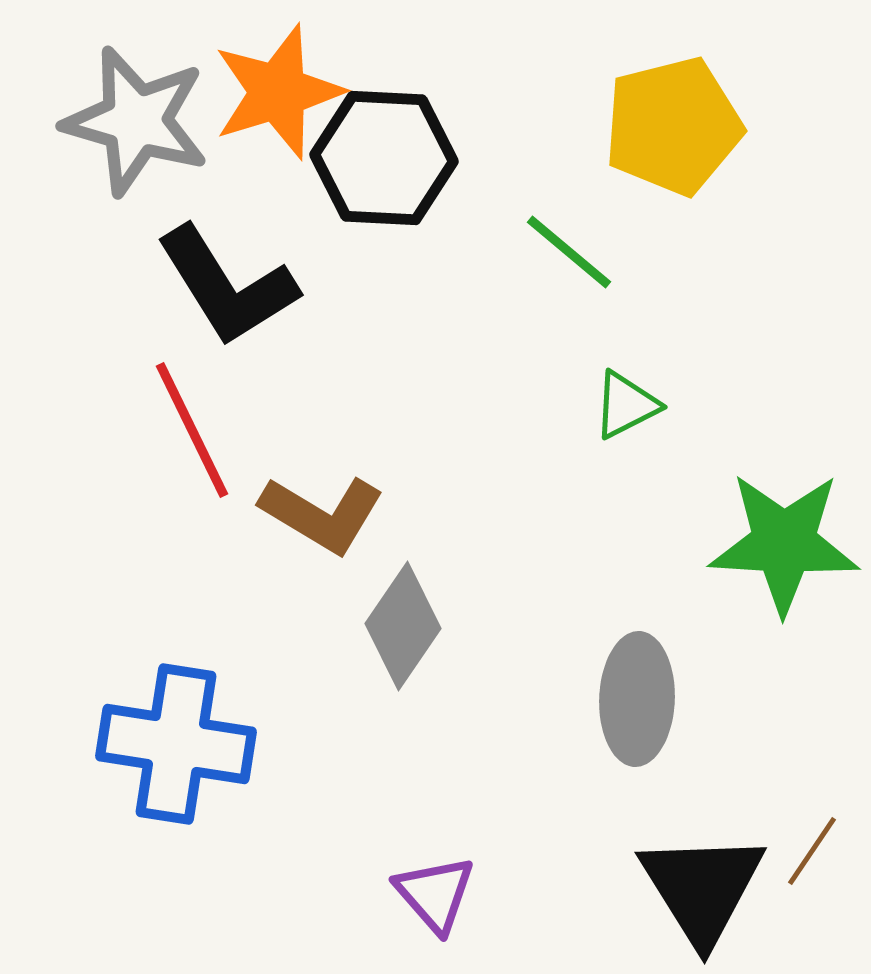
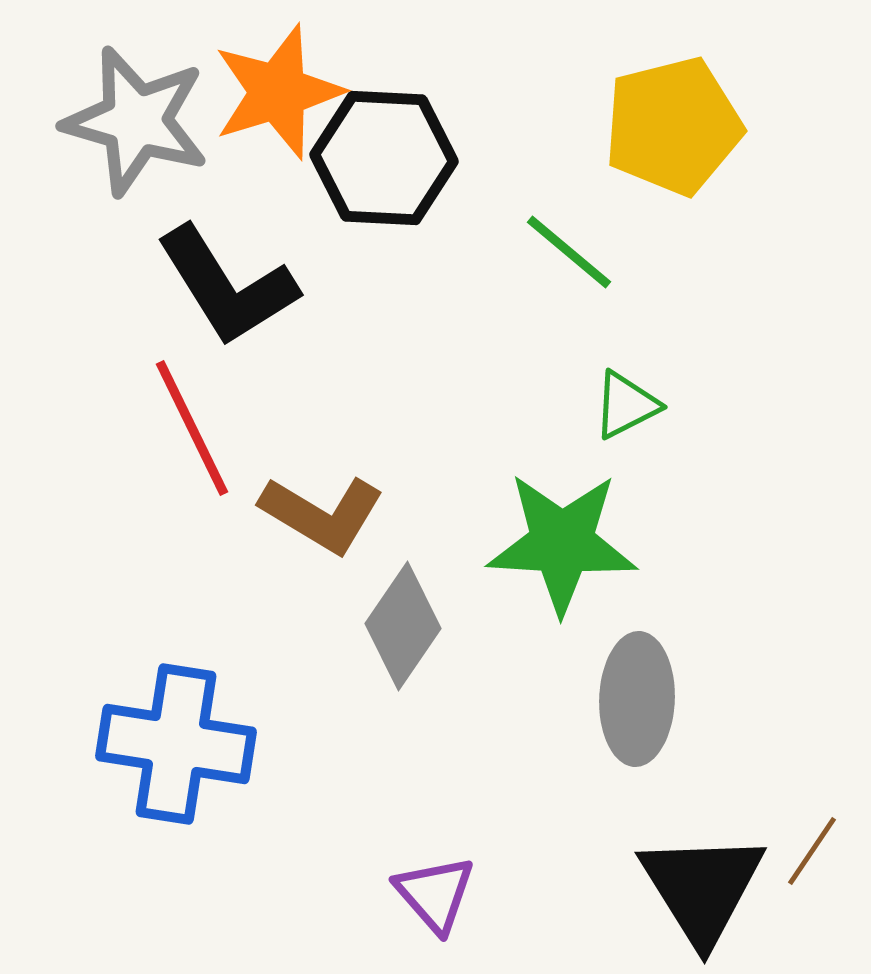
red line: moved 2 px up
green star: moved 222 px left
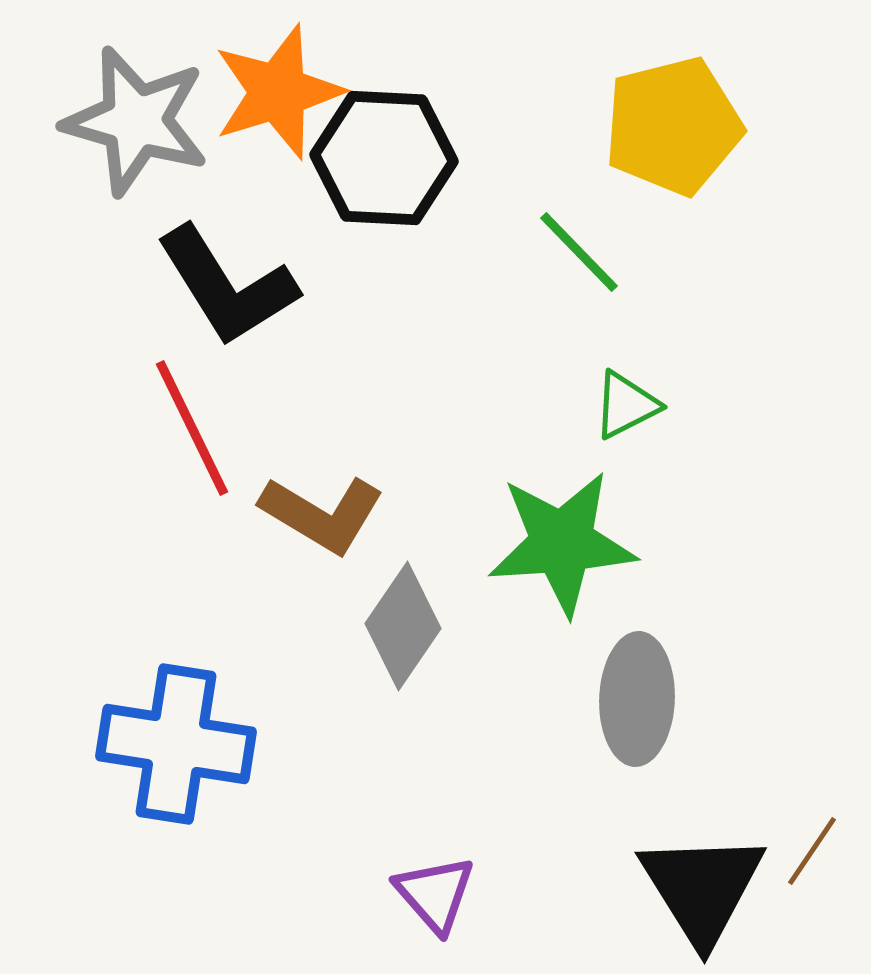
green line: moved 10 px right; rotated 6 degrees clockwise
green star: rotated 7 degrees counterclockwise
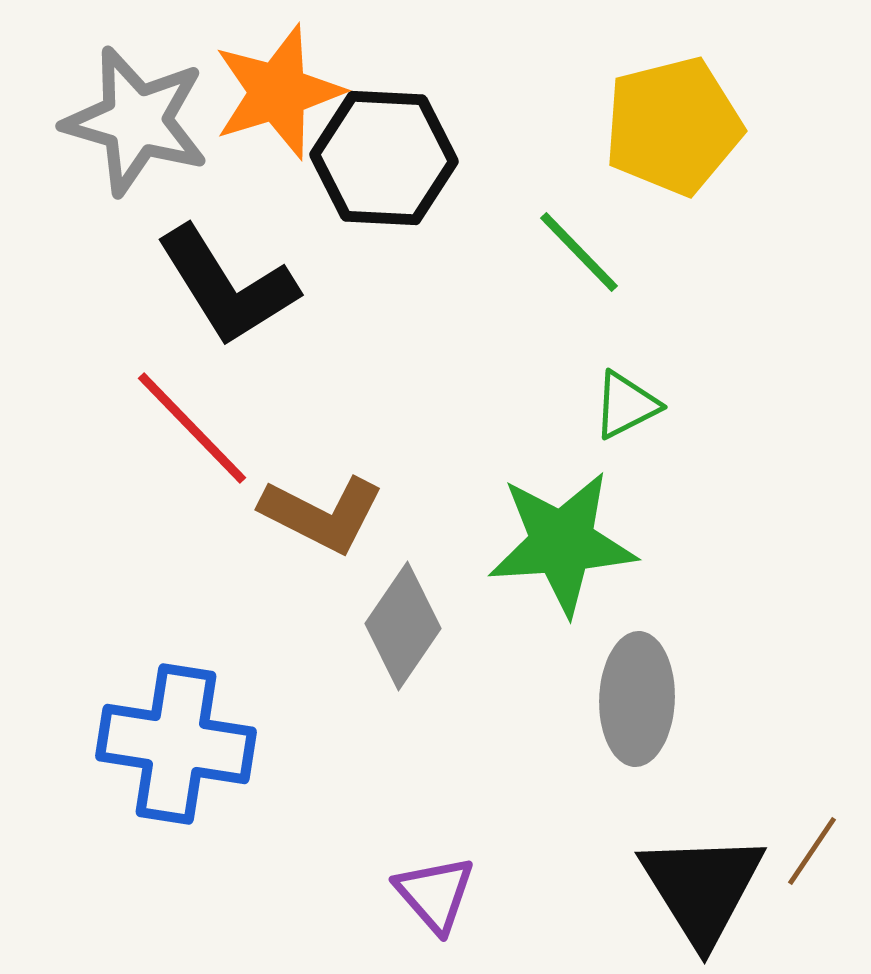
red line: rotated 18 degrees counterclockwise
brown L-shape: rotated 4 degrees counterclockwise
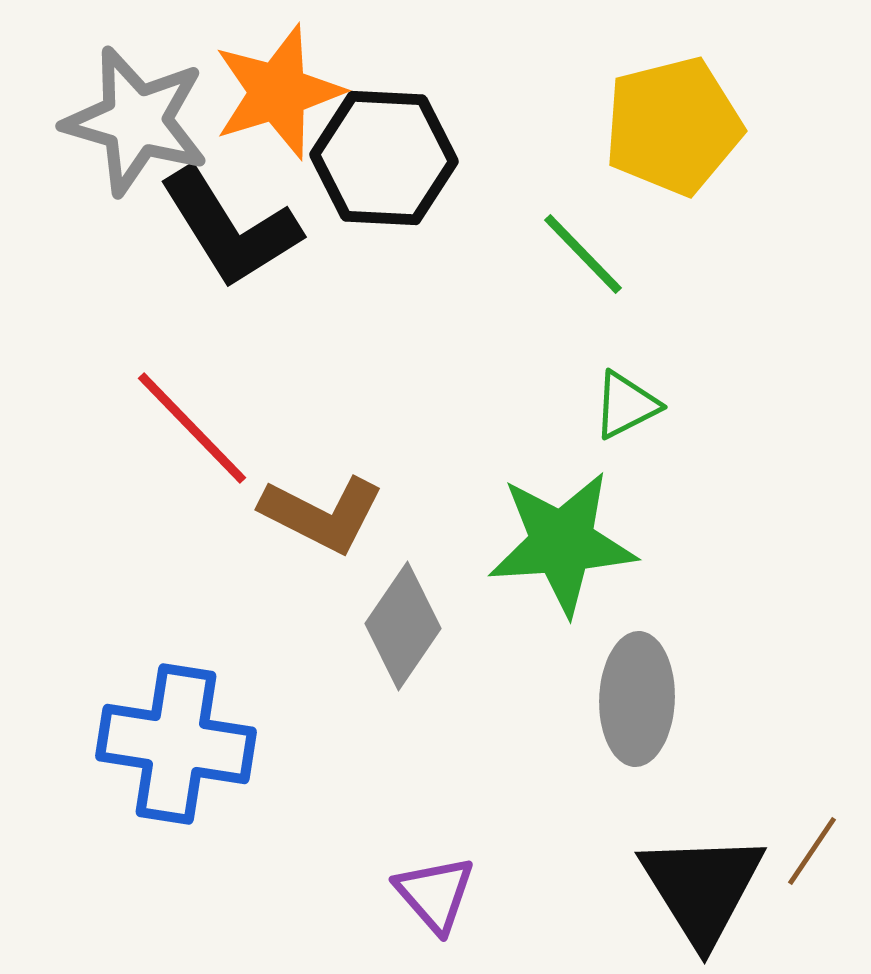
green line: moved 4 px right, 2 px down
black L-shape: moved 3 px right, 58 px up
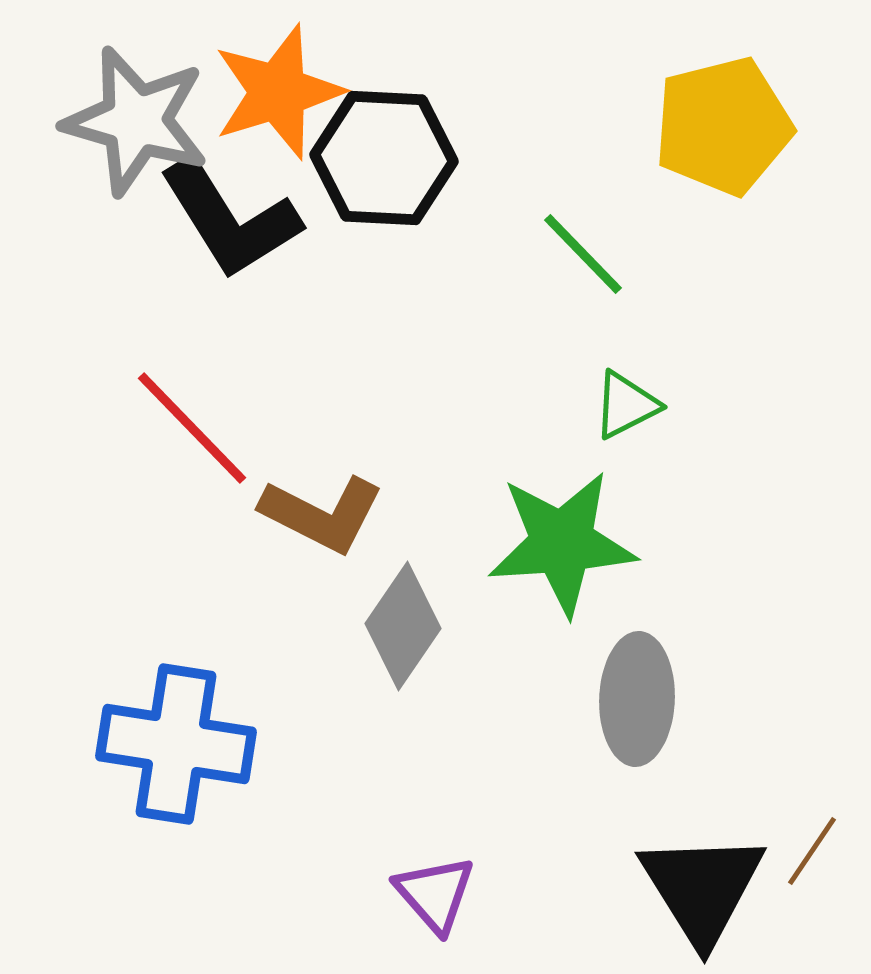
yellow pentagon: moved 50 px right
black L-shape: moved 9 px up
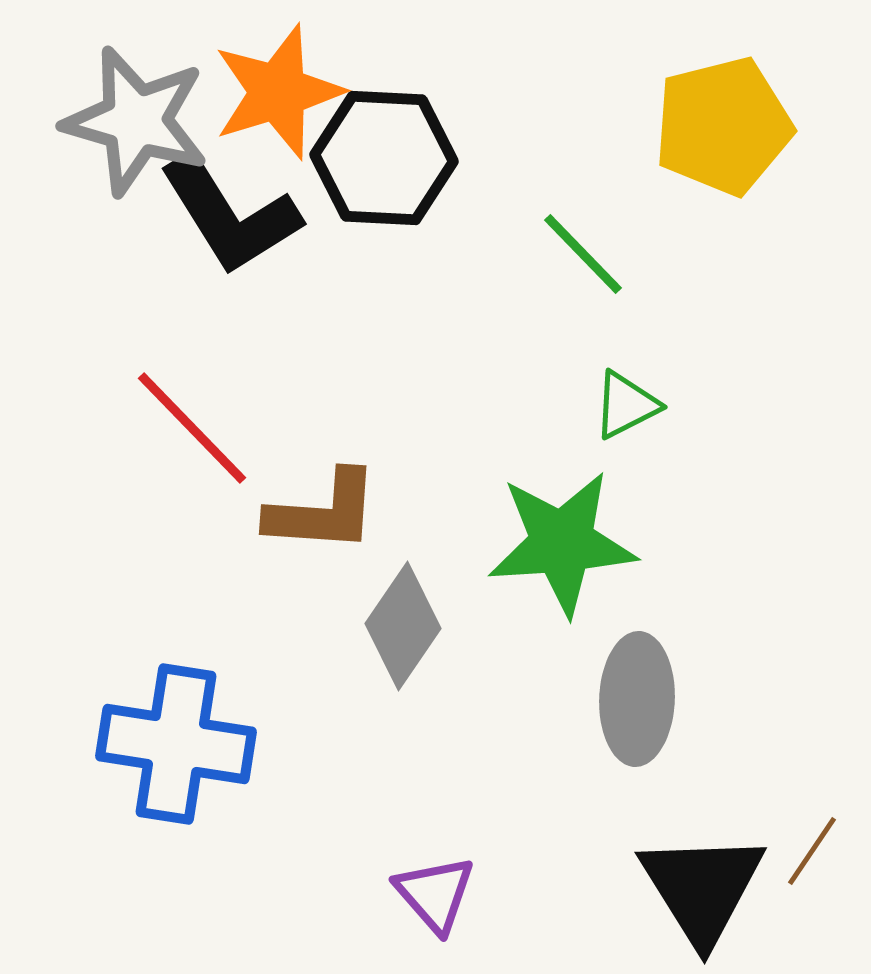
black L-shape: moved 4 px up
brown L-shape: moved 1 px right, 2 px up; rotated 23 degrees counterclockwise
